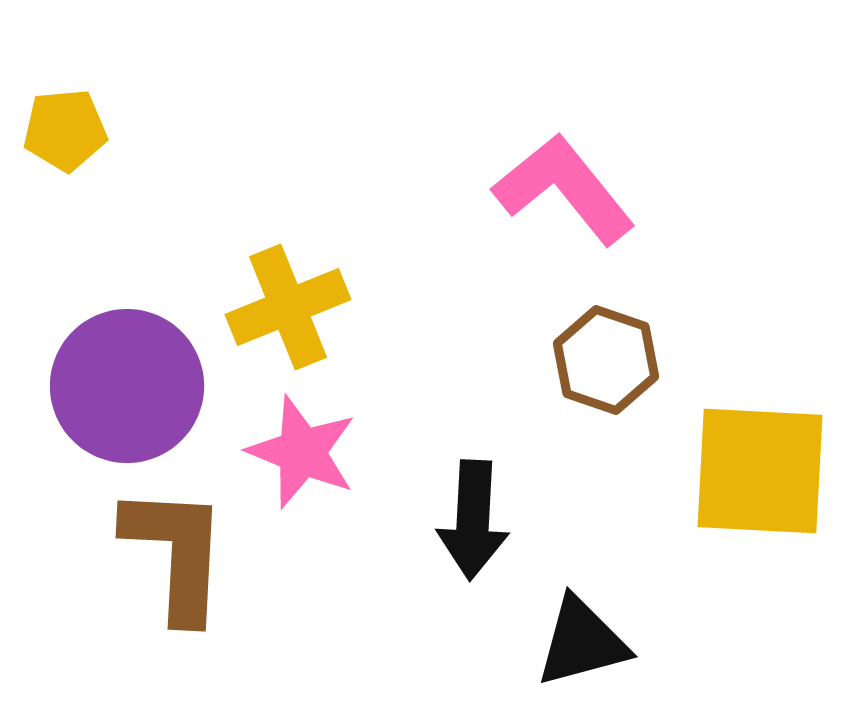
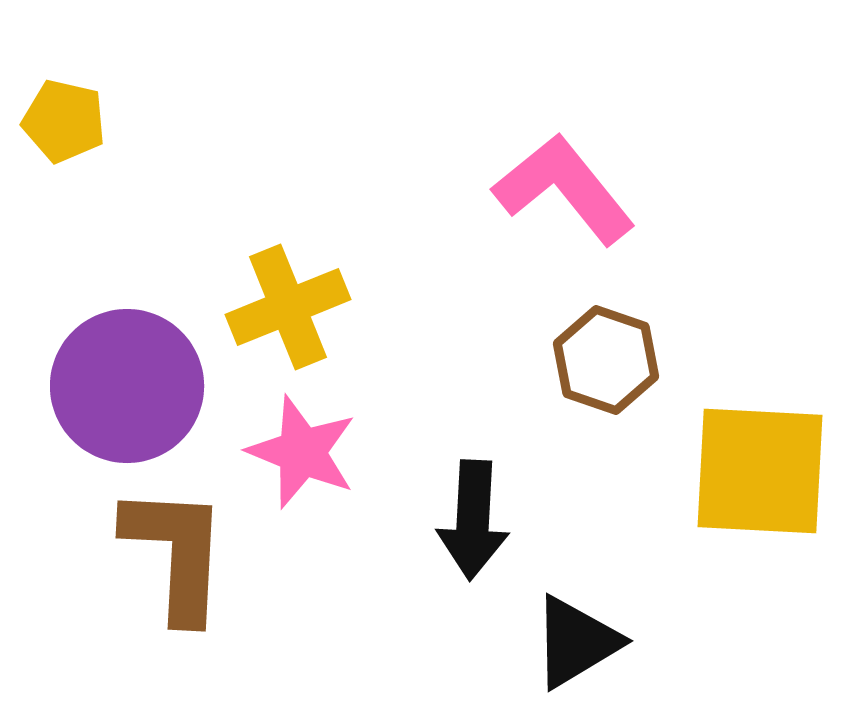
yellow pentagon: moved 1 px left, 9 px up; rotated 18 degrees clockwise
black triangle: moved 6 px left; rotated 16 degrees counterclockwise
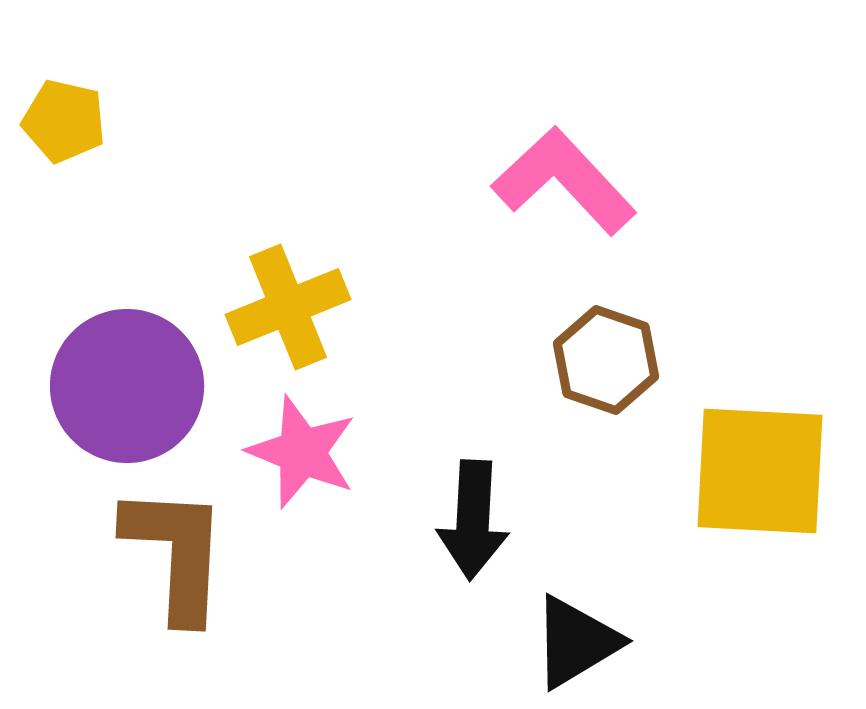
pink L-shape: moved 8 px up; rotated 4 degrees counterclockwise
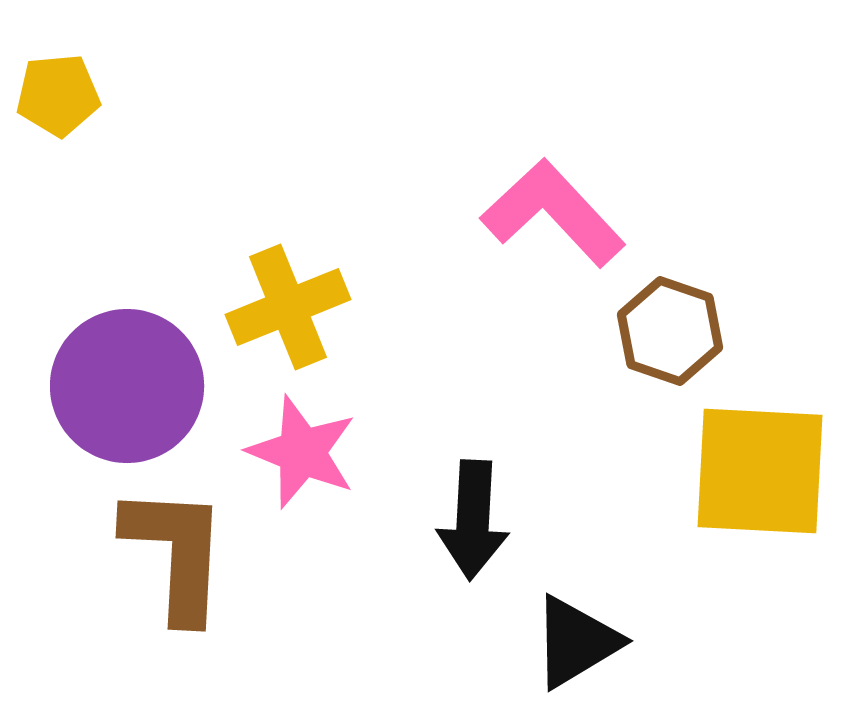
yellow pentagon: moved 6 px left, 26 px up; rotated 18 degrees counterclockwise
pink L-shape: moved 11 px left, 32 px down
brown hexagon: moved 64 px right, 29 px up
